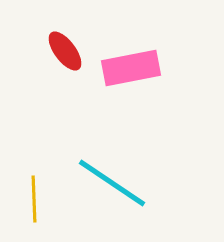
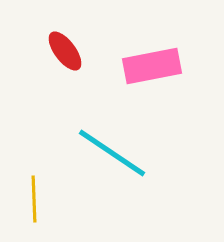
pink rectangle: moved 21 px right, 2 px up
cyan line: moved 30 px up
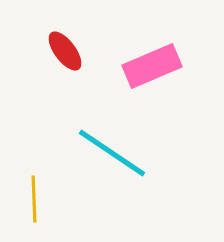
pink rectangle: rotated 12 degrees counterclockwise
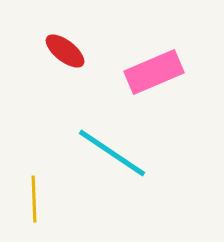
red ellipse: rotated 15 degrees counterclockwise
pink rectangle: moved 2 px right, 6 px down
